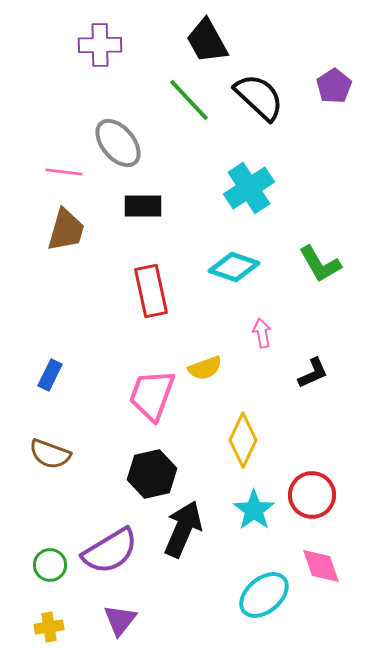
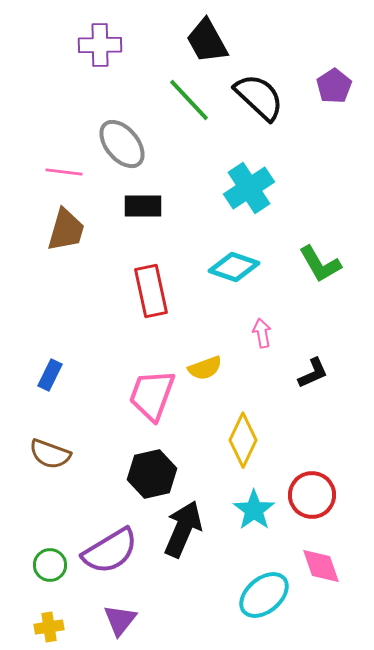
gray ellipse: moved 4 px right, 1 px down
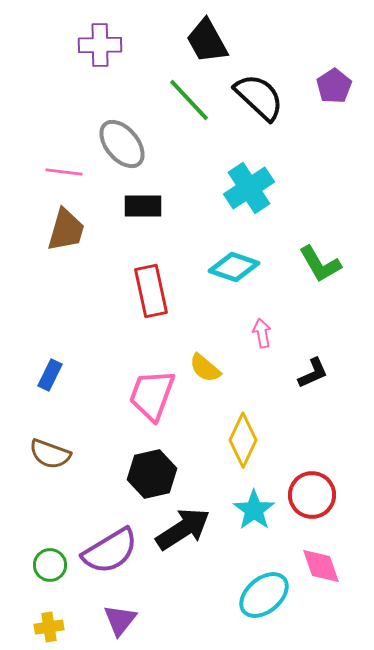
yellow semicircle: rotated 60 degrees clockwise
black arrow: rotated 34 degrees clockwise
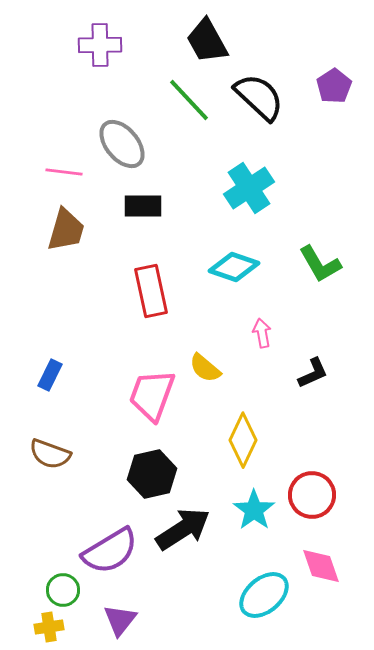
green circle: moved 13 px right, 25 px down
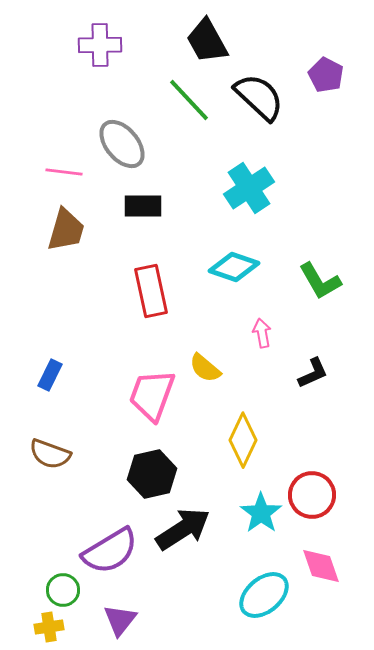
purple pentagon: moved 8 px left, 11 px up; rotated 12 degrees counterclockwise
green L-shape: moved 17 px down
cyan star: moved 7 px right, 3 px down
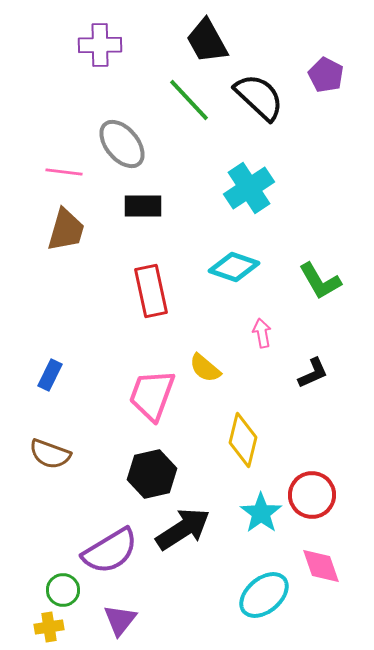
yellow diamond: rotated 12 degrees counterclockwise
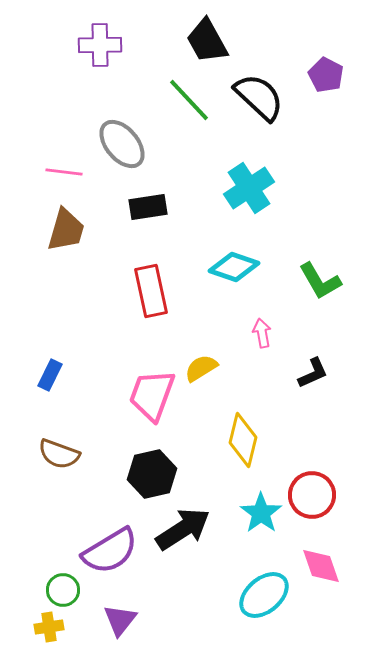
black rectangle: moved 5 px right, 1 px down; rotated 9 degrees counterclockwise
yellow semicircle: moved 4 px left; rotated 108 degrees clockwise
brown semicircle: moved 9 px right
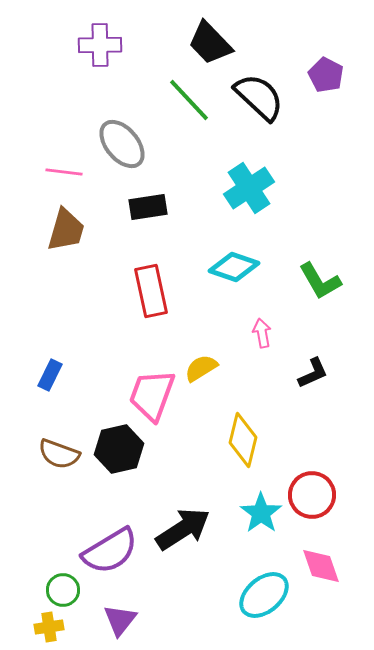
black trapezoid: moved 3 px right, 2 px down; rotated 15 degrees counterclockwise
black hexagon: moved 33 px left, 25 px up
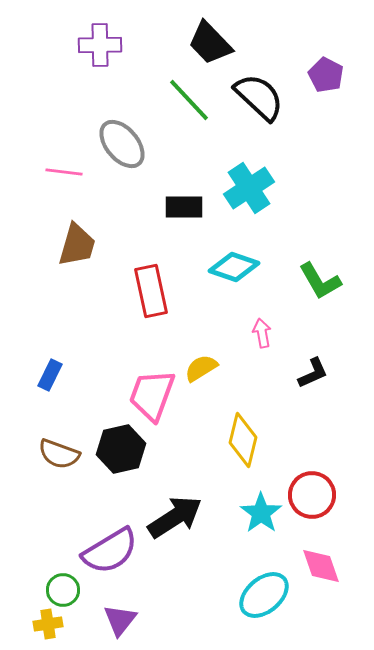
black rectangle: moved 36 px right; rotated 9 degrees clockwise
brown trapezoid: moved 11 px right, 15 px down
black hexagon: moved 2 px right
black arrow: moved 8 px left, 12 px up
yellow cross: moved 1 px left, 3 px up
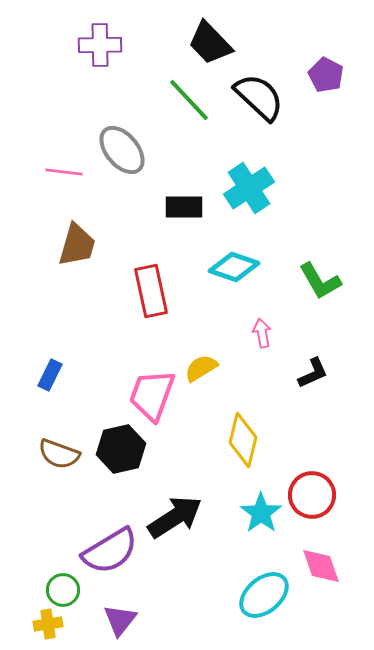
gray ellipse: moved 6 px down
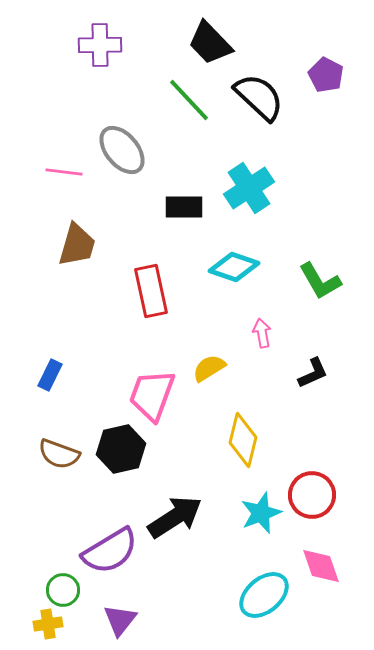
yellow semicircle: moved 8 px right
cyan star: rotated 15 degrees clockwise
